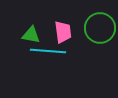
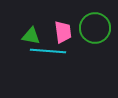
green circle: moved 5 px left
green triangle: moved 1 px down
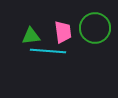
green triangle: rotated 18 degrees counterclockwise
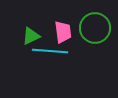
green triangle: rotated 18 degrees counterclockwise
cyan line: moved 2 px right
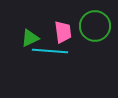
green circle: moved 2 px up
green triangle: moved 1 px left, 2 px down
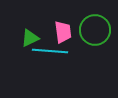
green circle: moved 4 px down
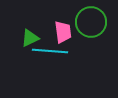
green circle: moved 4 px left, 8 px up
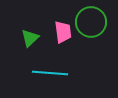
green triangle: rotated 18 degrees counterclockwise
cyan line: moved 22 px down
